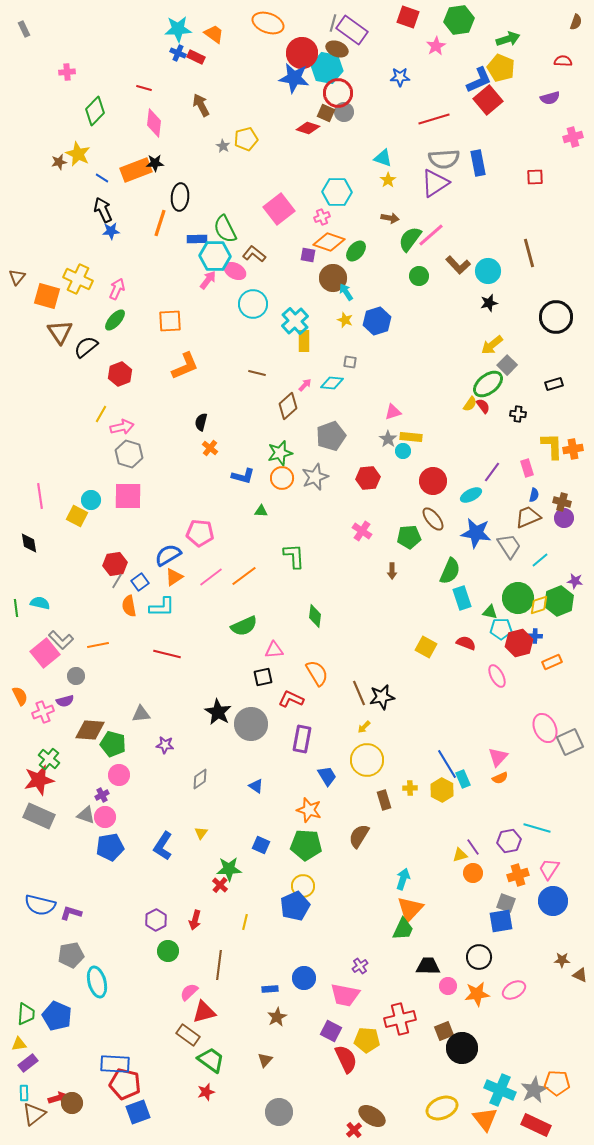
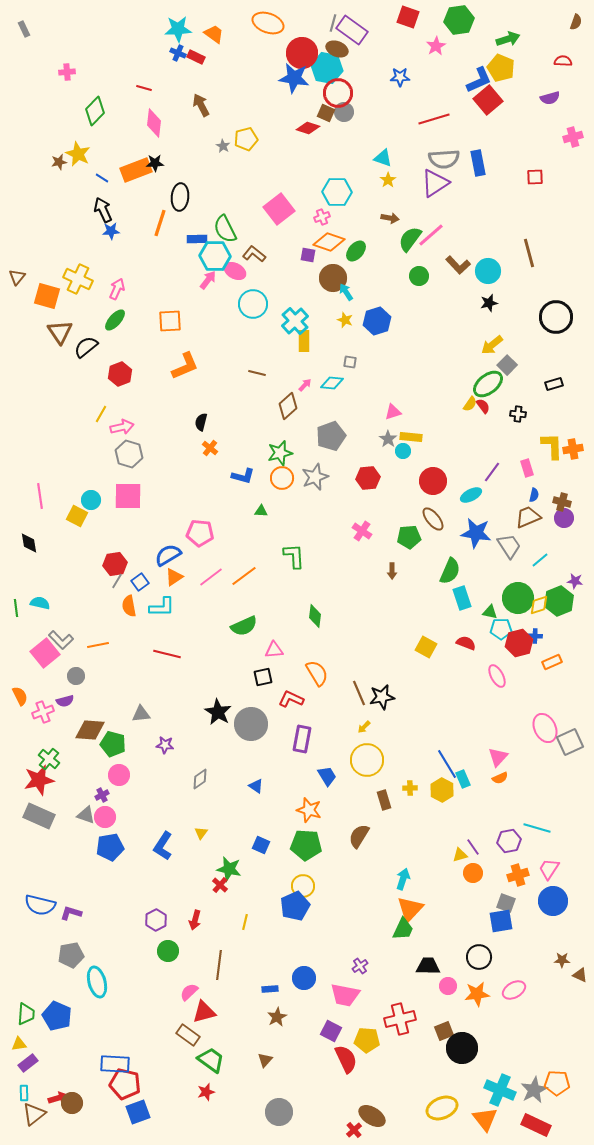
green star at (229, 869): rotated 15 degrees clockwise
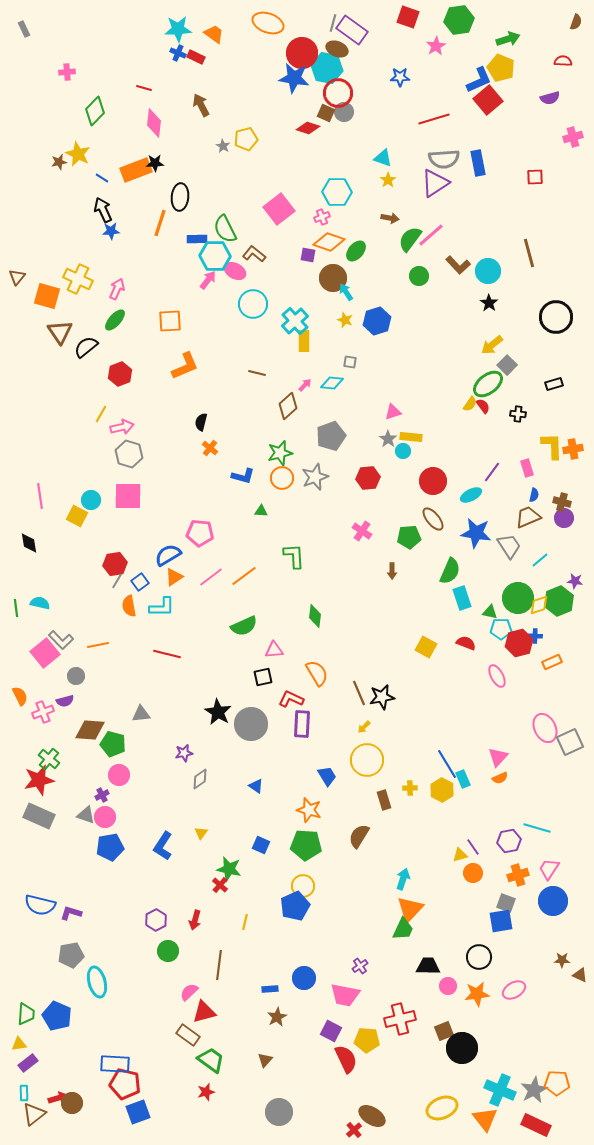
black star at (489, 303): rotated 24 degrees counterclockwise
purple rectangle at (302, 739): moved 15 px up; rotated 8 degrees counterclockwise
purple star at (165, 745): moved 19 px right, 8 px down; rotated 18 degrees counterclockwise
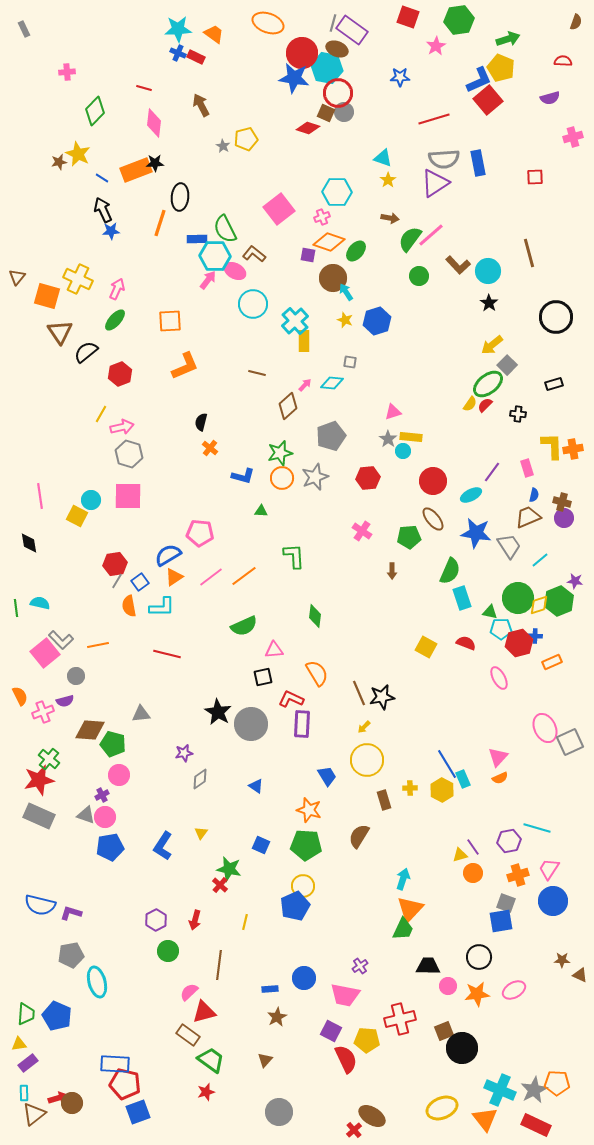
black semicircle at (86, 347): moved 5 px down
red semicircle at (483, 406): moved 2 px right, 1 px up; rotated 98 degrees counterclockwise
pink ellipse at (497, 676): moved 2 px right, 2 px down
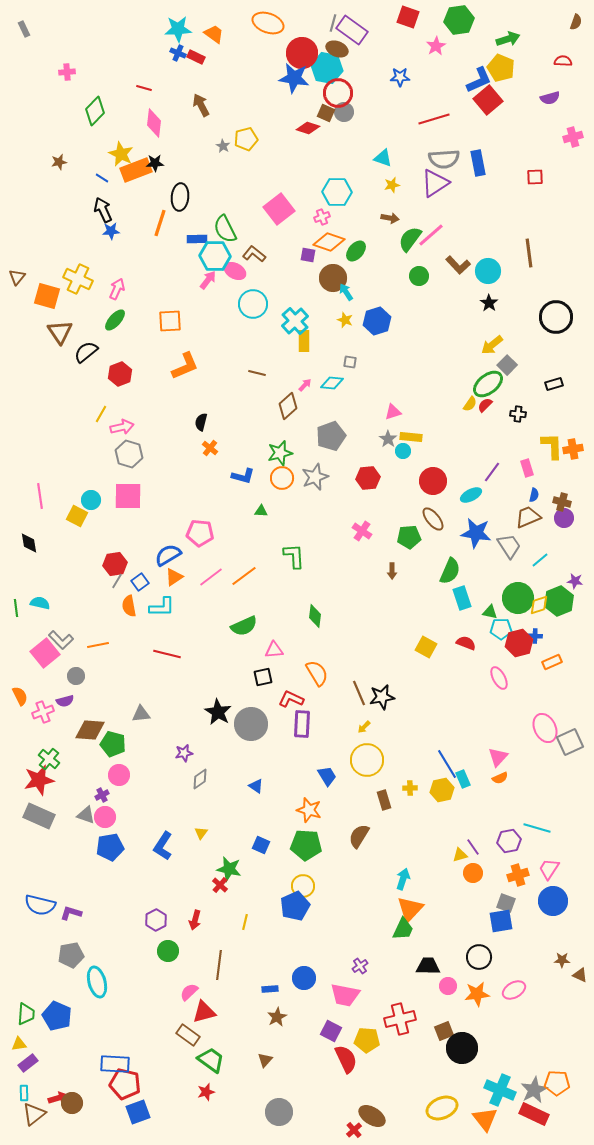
yellow star at (78, 154): moved 43 px right
yellow star at (388, 180): moved 4 px right, 5 px down; rotated 21 degrees clockwise
brown line at (529, 253): rotated 8 degrees clockwise
yellow hexagon at (442, 790): rotated 20 degrees clockwise
red rectangle at (536, 1125): moved 2 px left, 11 px up
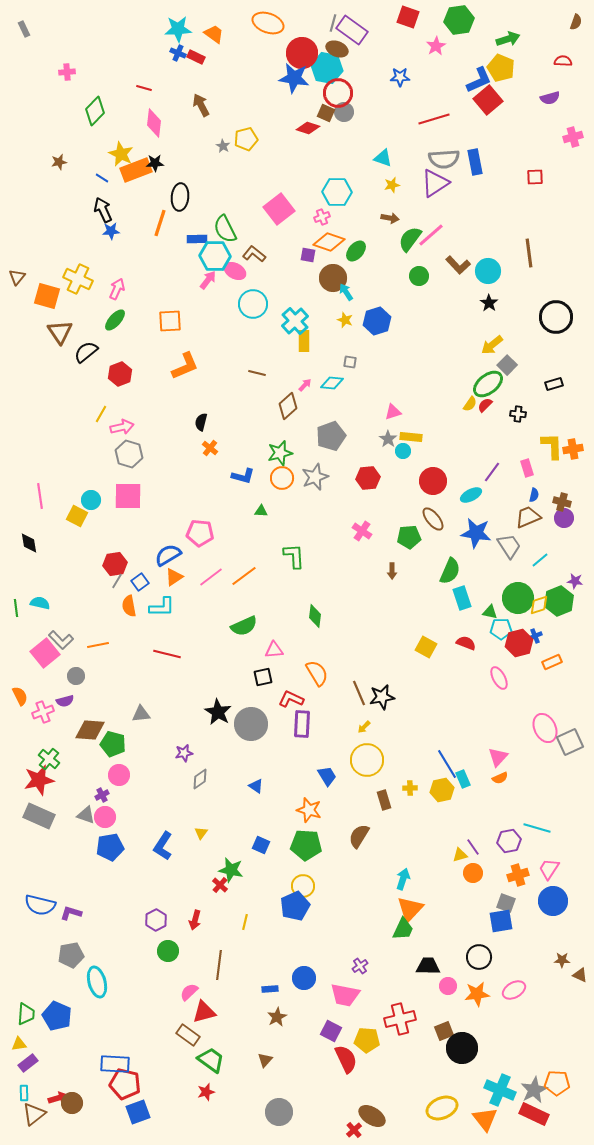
blue rectangle at (478, 163): moved 3 px left, 1 px up
blue cross at (535, 636): rotated 24 degrees counterclockwise
green star at (229, 869): moved 2 px right, 1 px down
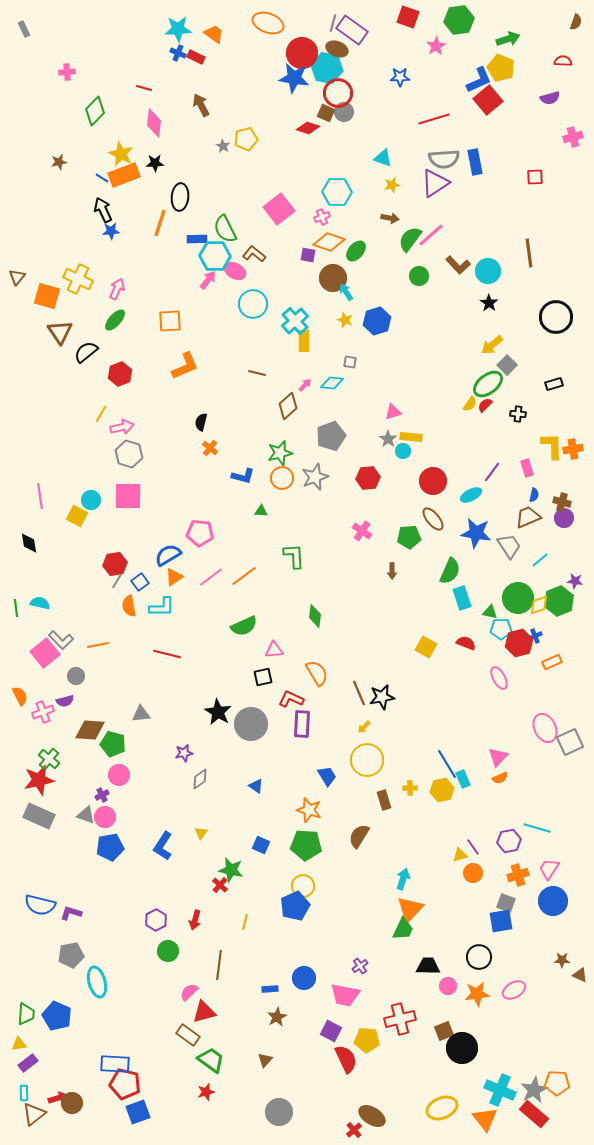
orange rectangle at (136, 170): moved 12 px left, 5 px down
red rectangle at (534, 1114): rotated 16 degrees clockwise
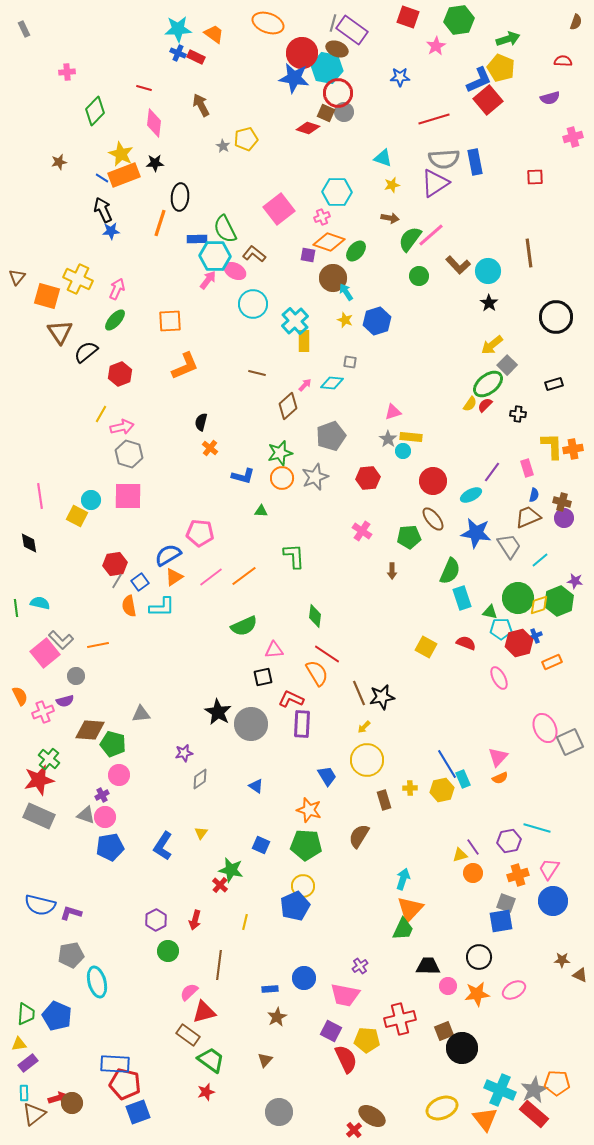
red line at (167, 654): moved 160 px right; rotated 20 degrees clockwise
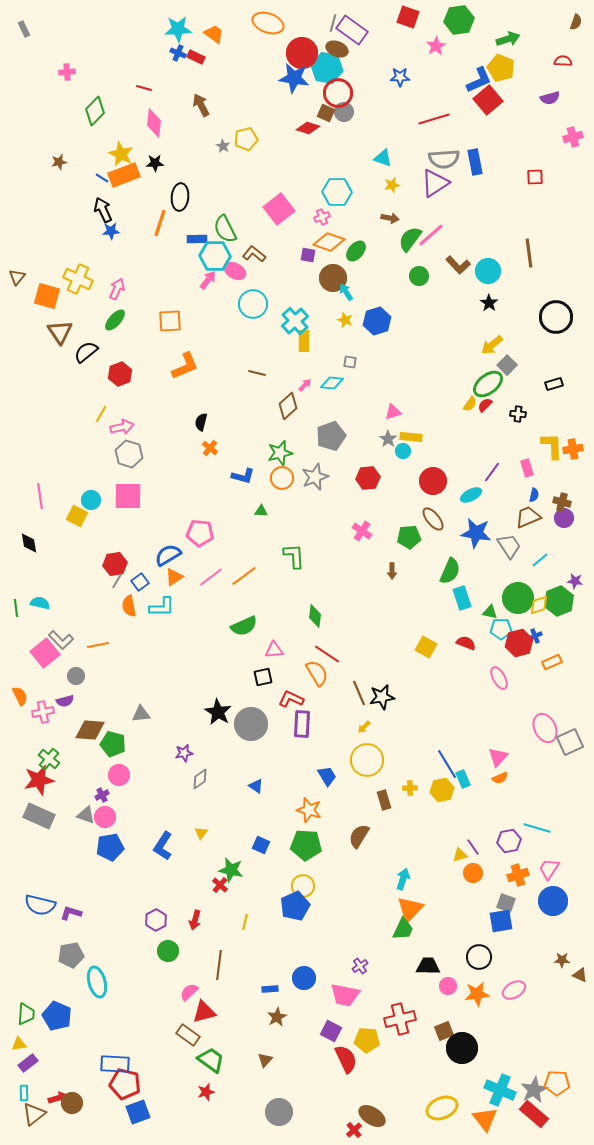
pink cross at (43, 712): rotated 10 degrees clockwise
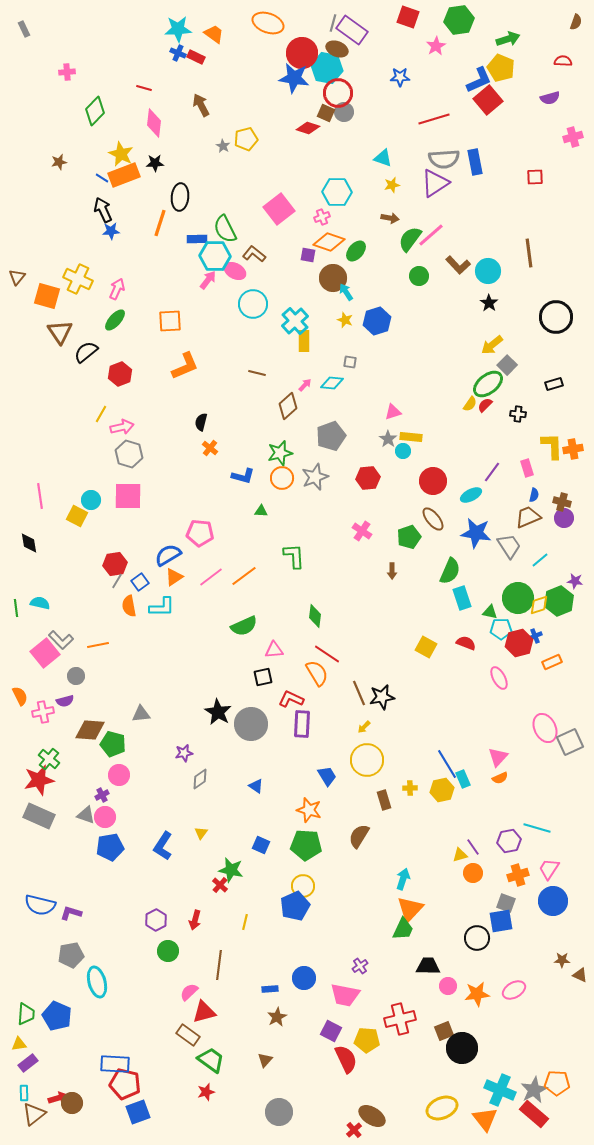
green pentagon at (409, 537): rotated 15 degrees counterclockwise
black circle at (479, 957): moved 2 px left, 19 px up
